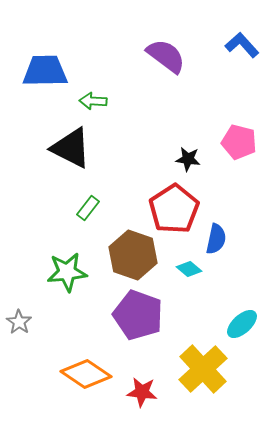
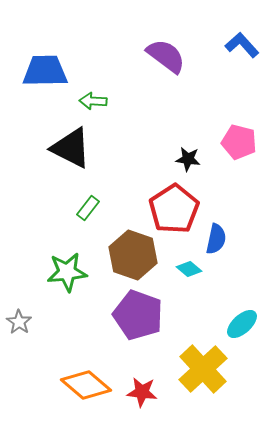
orange diamond: moved 11 px down; rotated 6 degrees clockwise
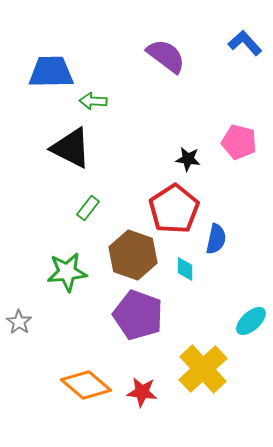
blue L-shape: moved 3 px right, 2 px up
blue trapezoid: moved 6 px right, 1 px down
cyan diamond: moved 4 px left; rotated 50 degrees clockwise
cyan ellipse: moved 9 px right, 3 px up
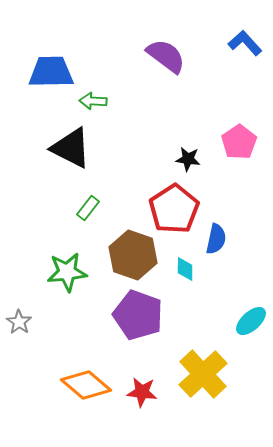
pink pentagon: rotated 24 degrees clockwise
yellow cross: moved 5 px down
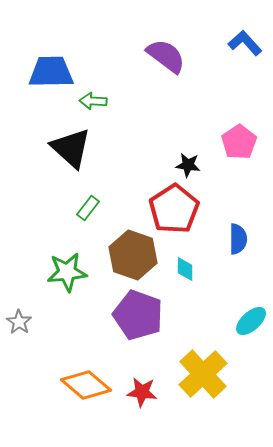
black triangle: rotated 15 degrees clockwise
black star: moved 6 px down
blue semicircle: moved 22 px right; rotated 12 degrees counterclockwise
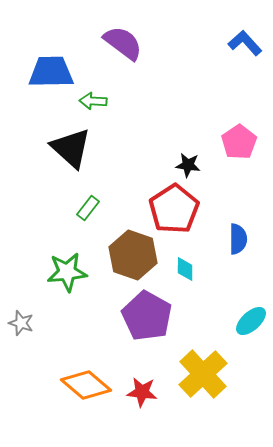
purple semicircle: moved 43 px left, 13 px up
purple pentagon: moved 9 px right, 1 px down; rotated 9 degrees clockwise
gray star: moved 2 px right, 1 px down; rotated 15 degrees counterclockwise
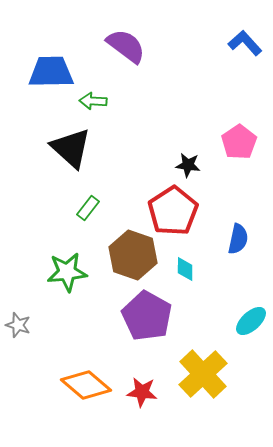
purple semicircle: moved 3 px right, 3 px down
red pentagon: moved 1 px left, 2 px down
blue semicircle: rotated 12 degrees clockwise
gray star: moved 3 px left, 2 px down
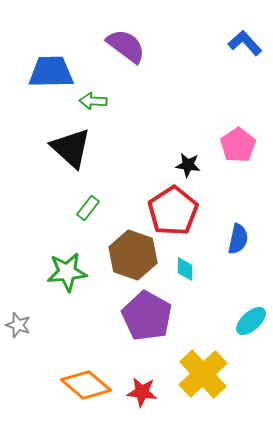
pink pentagon: moved 1 px left, 3 px down
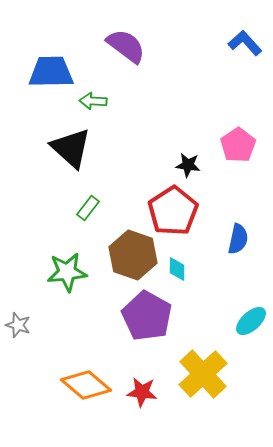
cyan diamond: moved 8 px left
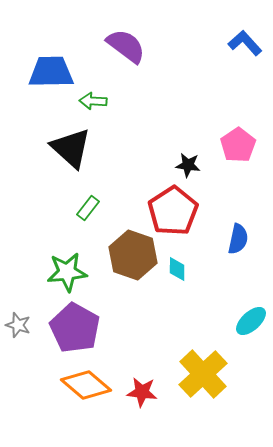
purple pentagon: moved 72 px left, 12 px down
